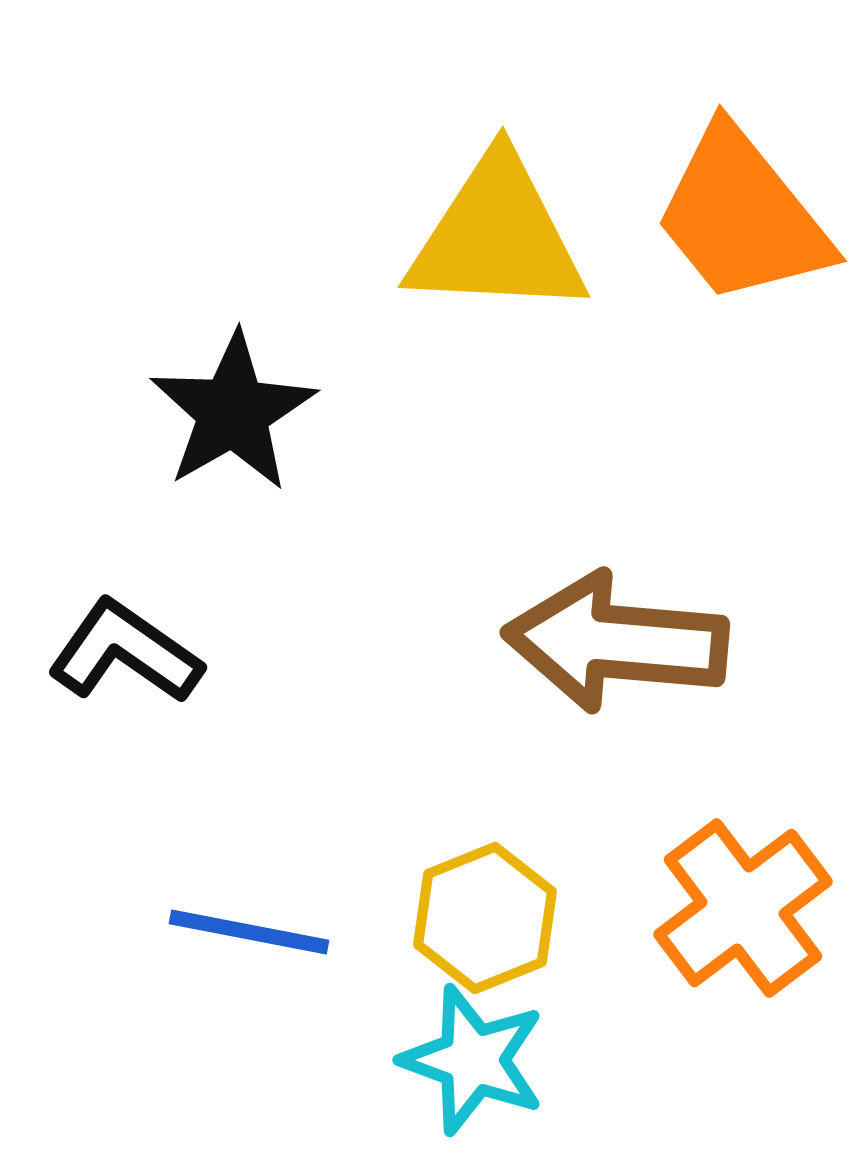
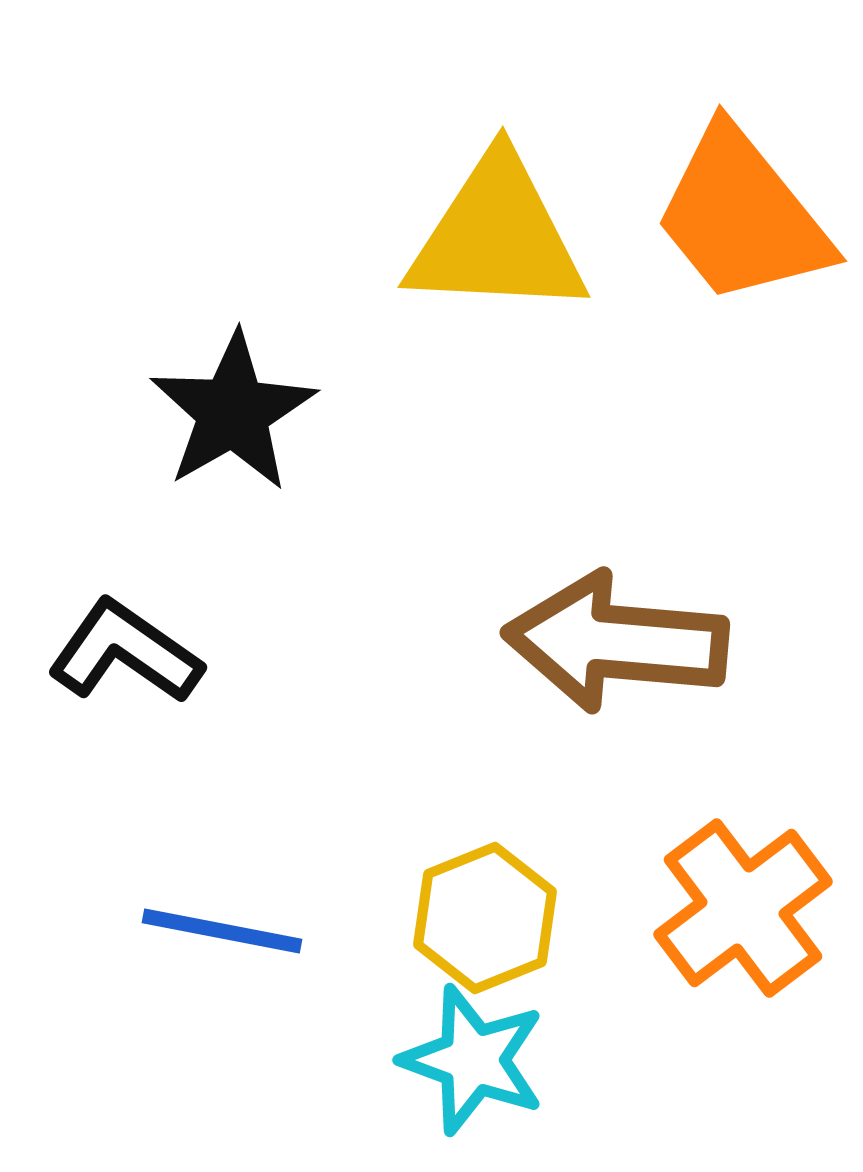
blue line: moved 27 px left, 1 px up
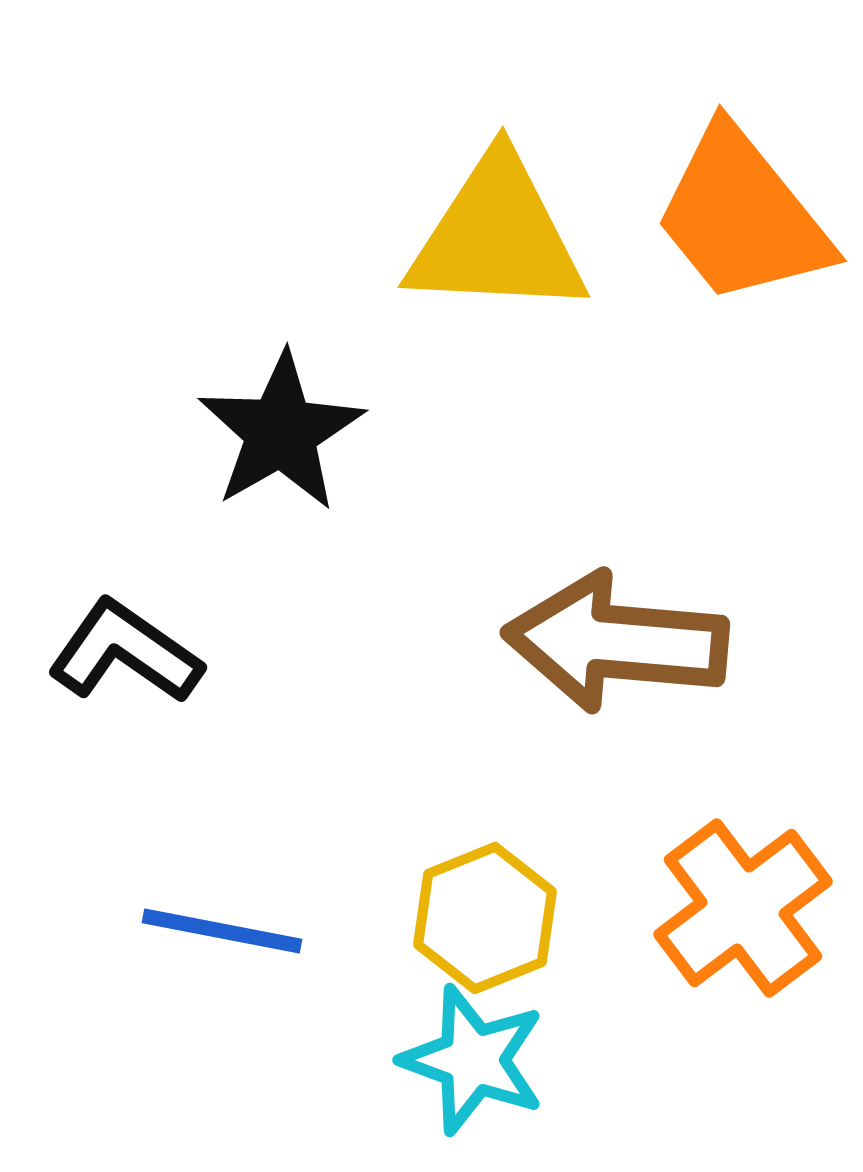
black star: moved 48 px right, 20 px down
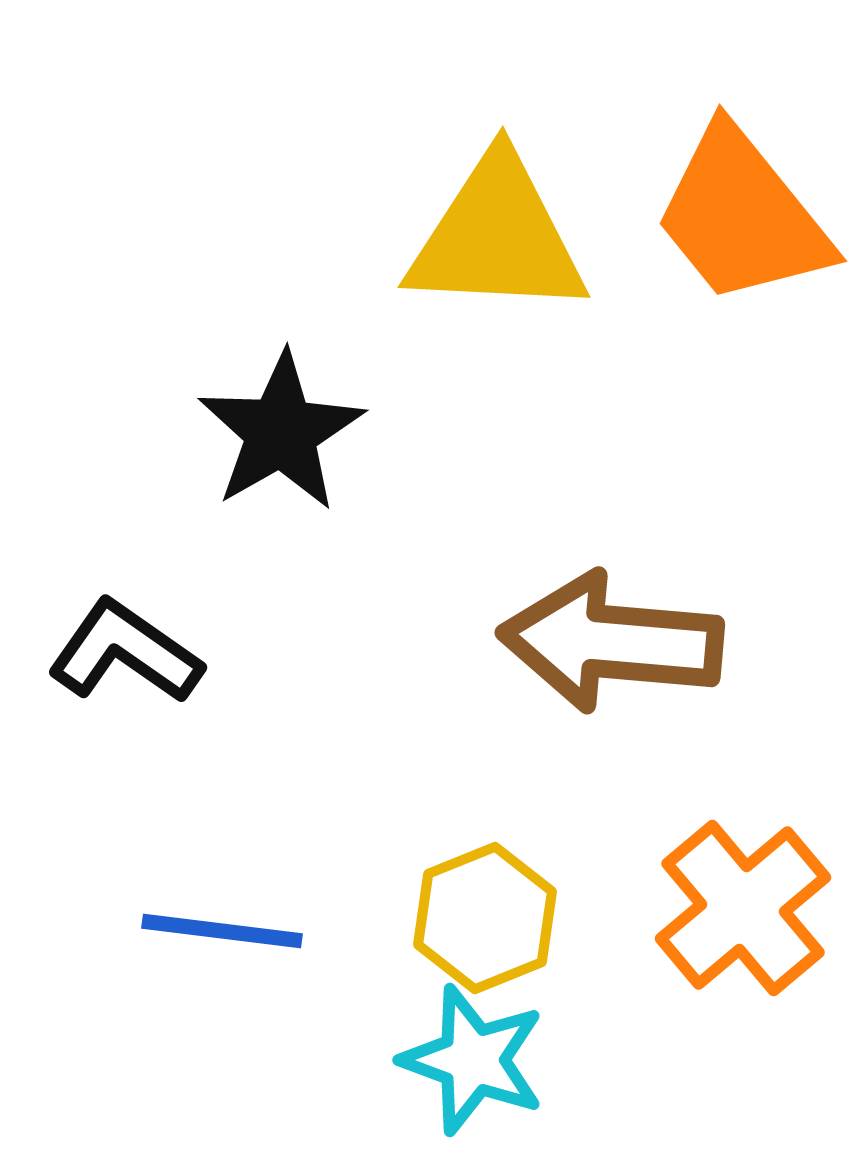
brown arrow: moved 5 px left
orange cross: rotated 3 degrees counterclockwise
blue line: rotated 4 degrees counterclockwise
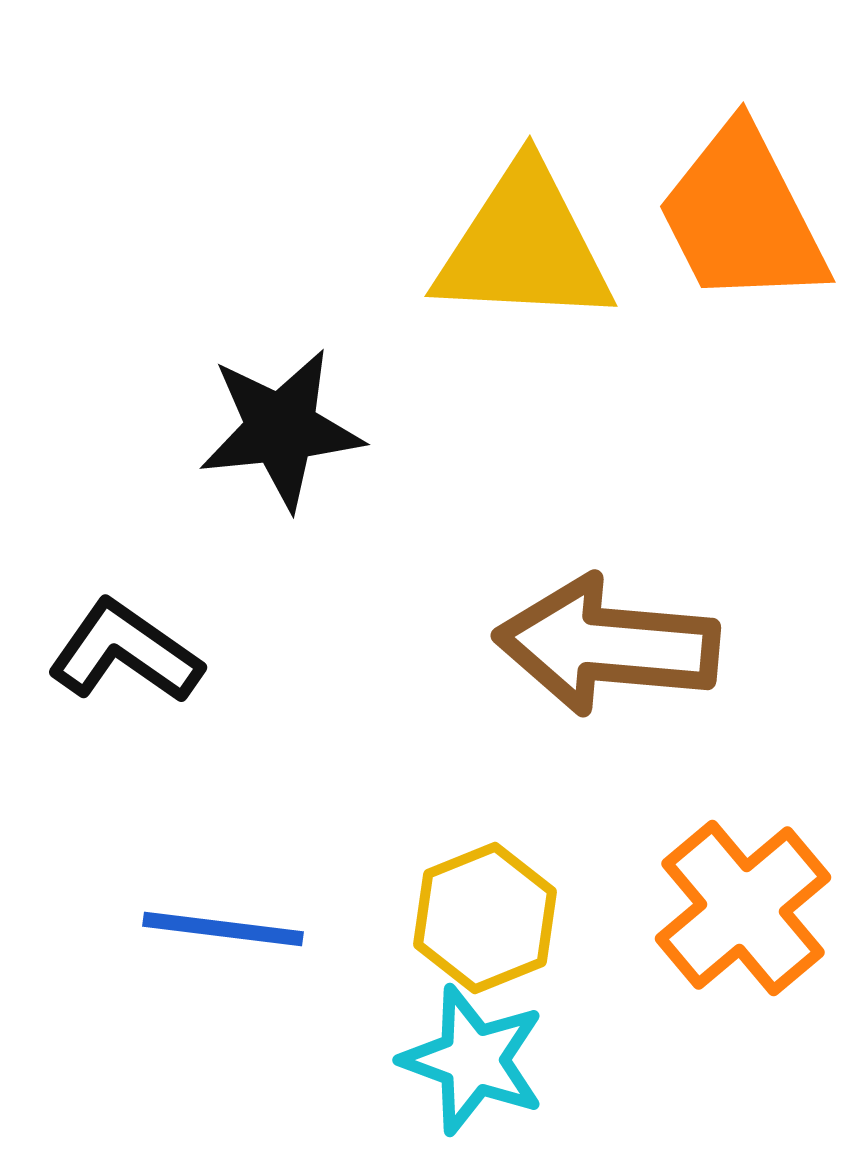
orange trapezoid: rotated 12 degrees clockwise
yellow triangle: moved 27 px right, 9 px down
black star: moved 3 px up; rotated 24 degrees clockwise
brown arrow: moved 4 px left, 3 px down
blue line: moved 1 px right, 2 px up
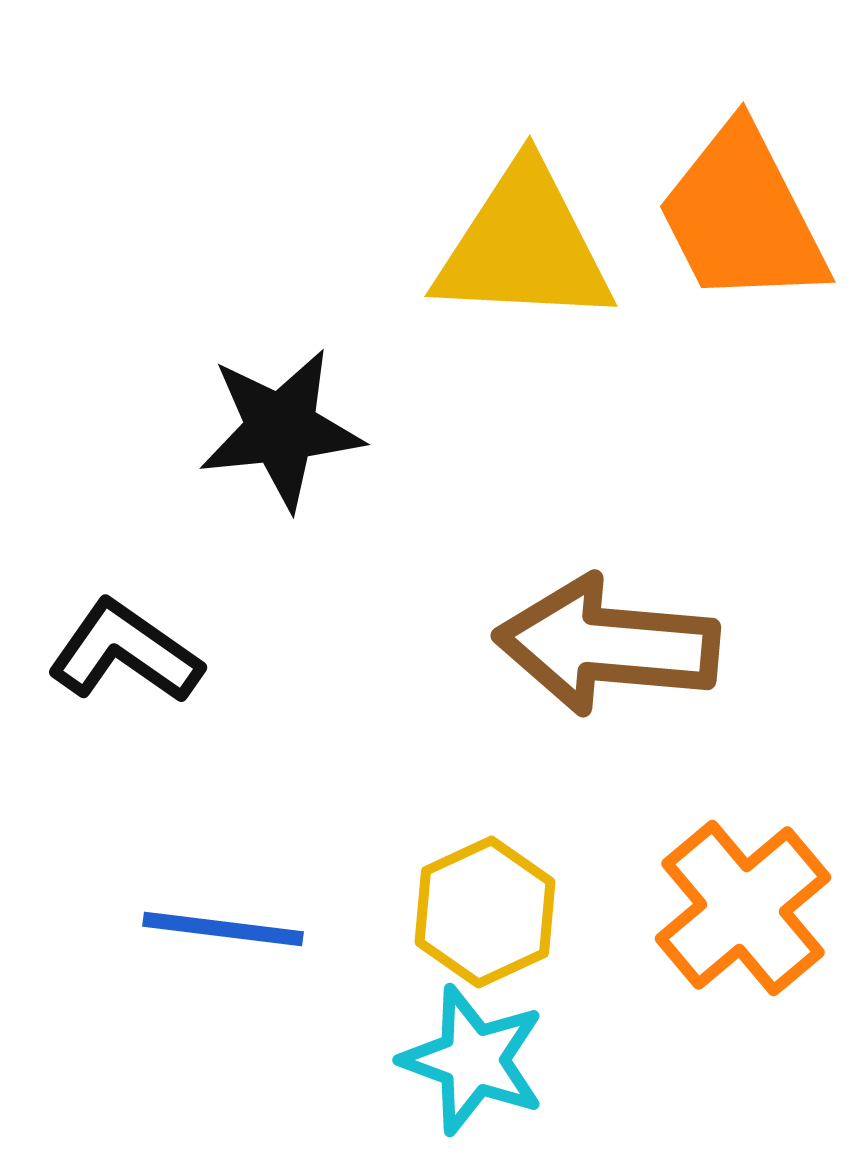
yellow hexagon: moved 6 px up; rotated 3 degrees counterclockwise
